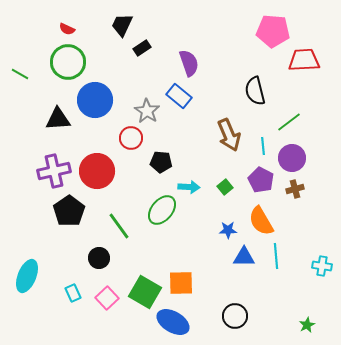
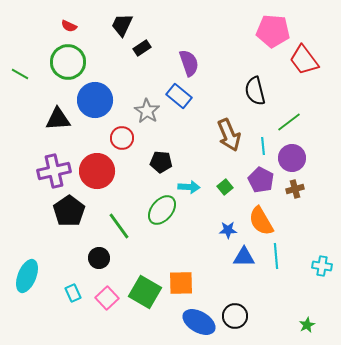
red semicircle at (67, 29): moved 2 px right, 3 px up
red trapezoid at (304, 60): rotated 124 degrees counterclockwise
red circle at (131, 138): moved 9 px left
blue ellipse at (173, 322): moved 26 px right
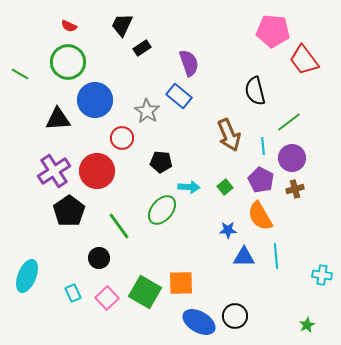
purple cross at (54, 171): rotated 20 degrees counterclockwise
orange semicircle at (261, 221): moved 1 px left, 5 px up
cyan cross at (322, 266): moved 9 px down
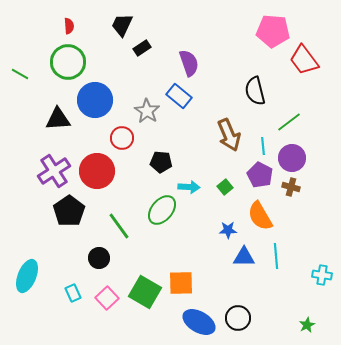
red semicircle at (69, 26): rotated 119 degrees counterclockwise
purple pentagon at (261, 180): moved 1 px left, 5 px up
brown cross at (295, 189): moved 4 px left, 2 px up; rotated 30 degrees clockwise
black circle at (235, 316): moved 3 px right, 2 px down
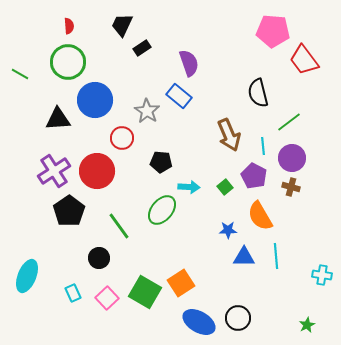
black semicircle at (255, 91): moved 3 px right, 2 px down
purple pentagon at (260, 175): moved 6 px left, 1 px down
orange square at (181, 283): rotated 32 degrees counterclockwise
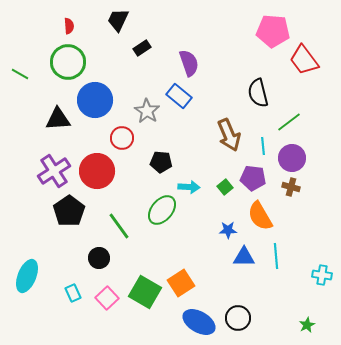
black trapezoid at (122, 25): moved 4 px left, 5 px up
purple pentagon at (254, 176): moved 1 px left, 2 px down; rotated 20 degrees counterclockwise
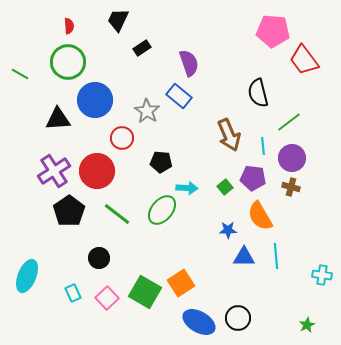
cyan arrow at (189, 187): moved 2 px left, 1 px down
green line at (119, 226): moved 2 px left, 12 px up; rotated 16 degrees counterclockwise
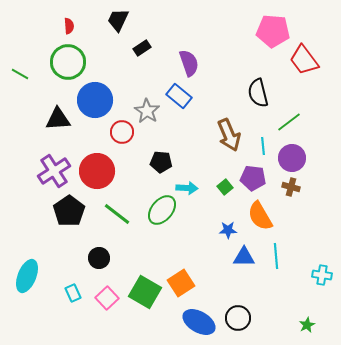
red circle at (122, 138): moved 6 px up
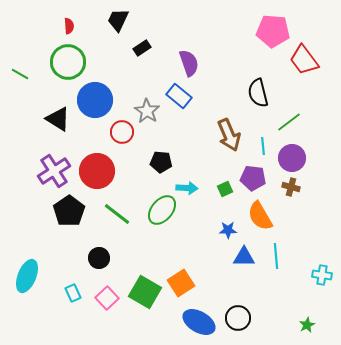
black triangle at (58, 119): rotated 36 degrees clockwise
green square at (225, 187): moved 2 px down; rotated 14 degrees clockwise
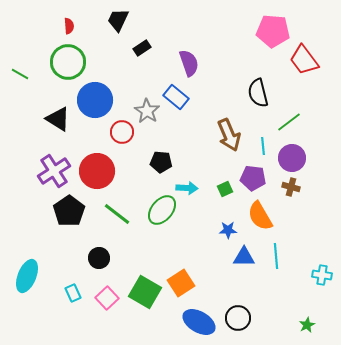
blue rectangle at (179, 96): moved 3 px left, 1 px down
